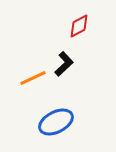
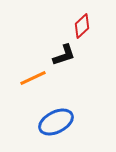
red diamond: moved 3 px right; rotated 15 degrees counterclockwise
black L-shape: moved 9 px up; rotated 25 degrees clockwise
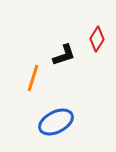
red diamond: moved 15 px right, 13 px down; rotated 15 degrees counterclockwise
orange line: rotated 48 degrees counterclockwise
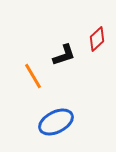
red diamond: rotated 15 degrees clockwise
orange line: moved 2 px up; rotated 48 degrees counterclockwise
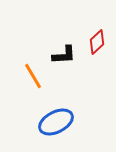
red diamond: moved 3 px down
black L-shape: rotated 15 degrees clockwise
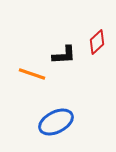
orange line: moved 1 px left, 2 px up; rotated 40 degrees counterclockwise
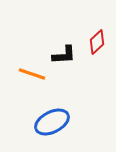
blue ellipse: moved 4 px left
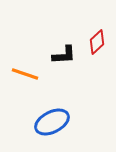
orange line: moved 7 px left
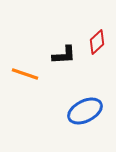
blue ellipse: moved 33 px right, 11 px up
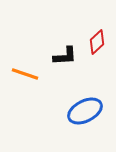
black L-shape: moved 1 px right, 1 px down
